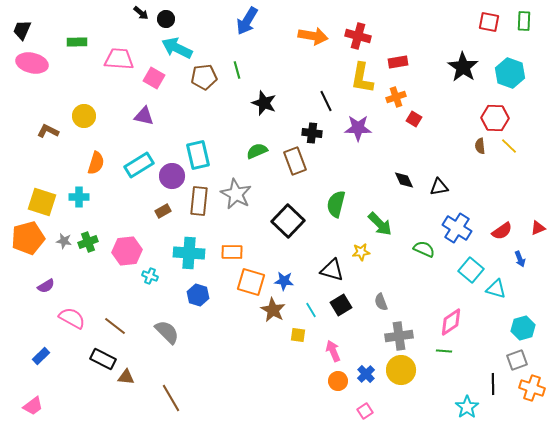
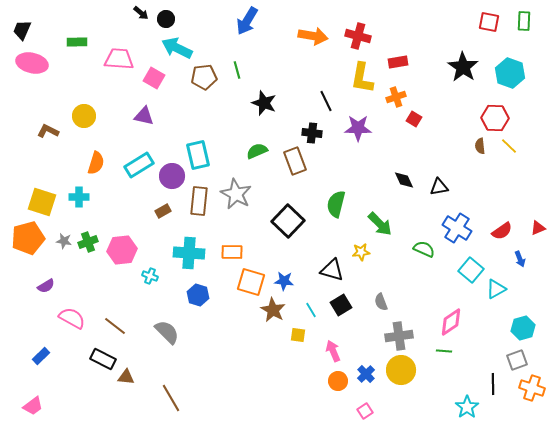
pink hexagon at (127, 251): moved 5 px left, 1 px up
cyan triangle at (496, 289): rotated 45 degrees counterclockwise
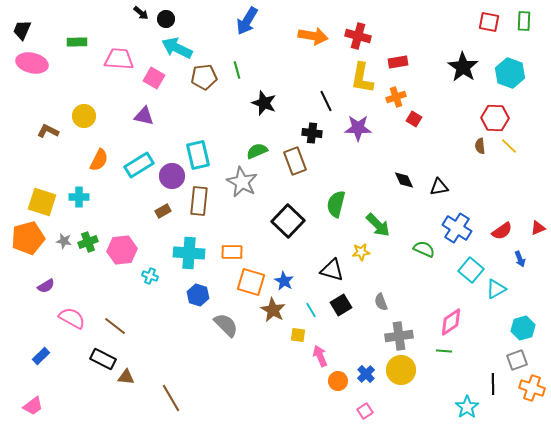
orange semicircle at (96, 163): moved 3 px right, 3 px up; rotated 10 degrees clockwise
gray star at (236, 194): moved 6 px right, 12 px up
green arrow at (380, 224): moved 2 px left, 1 px down
blue star at (284, 281): rotated 24 degrees clockwise
gray semicircle at (167, 332): moved 59 px right, 7 px up
pink arrow at (333, 351): moved 13 px left, 5 px down
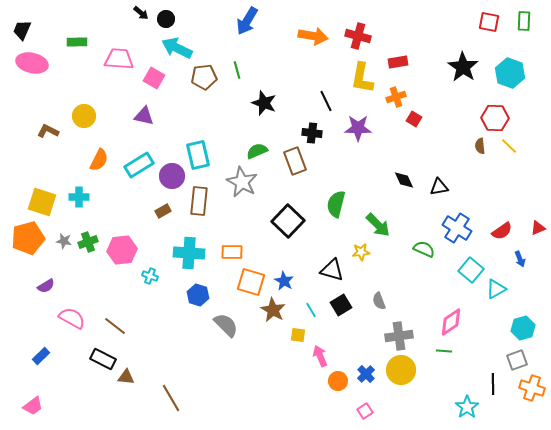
gray semicircle at (381, 302): moved 2 px left, 1 px up
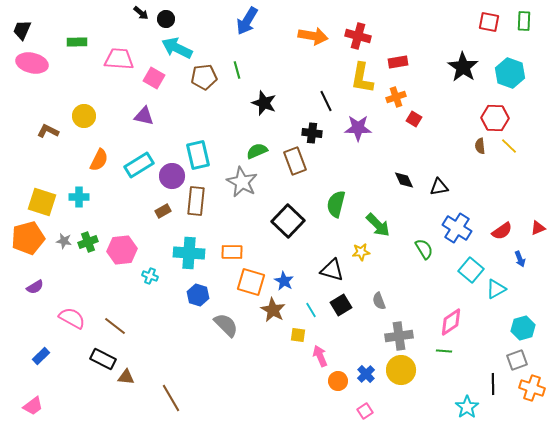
brown rectangle at (199, 201): moved 3 px left
green semicircle at (424, 249): rotated 35 degrees clockwise
purple semicircle at (46, 286): moved 11 px left, 1 px down
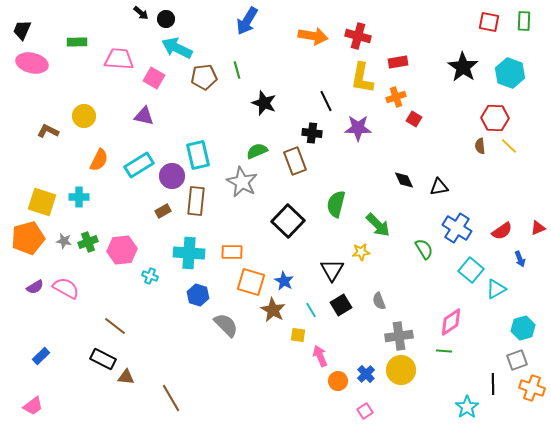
black triangle at (332, 270): rotated 45 degrees clockwise
pink semicircle at (72, 318): moved 6 px left, 30 px up
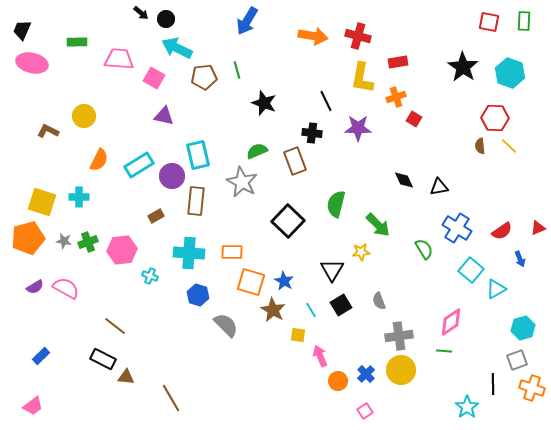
purple triangle at (144, 116): moved 20 px right
brown rectangle at (163, 211): moved 7 px left, 5 px down
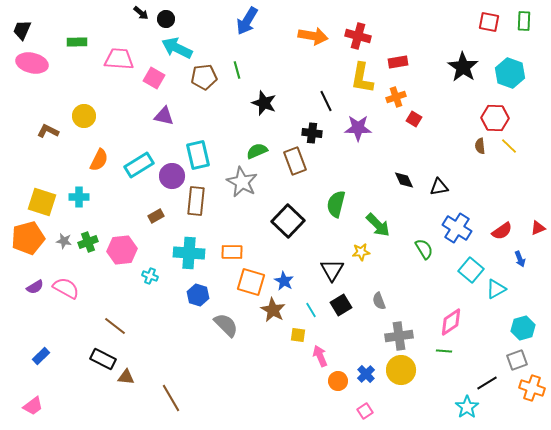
black line at (493, 384): moved 6 px left, 1 px up; rotated 60 degrees clockwise
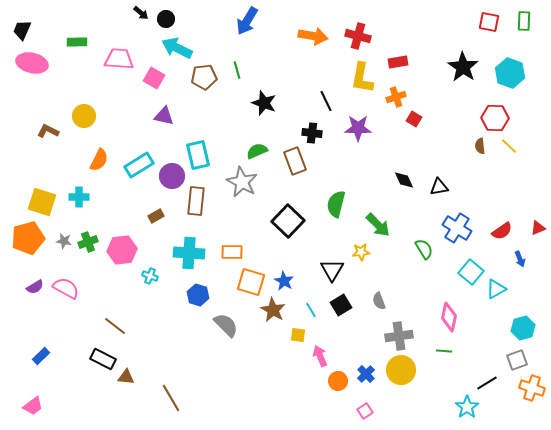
cyan square at (471, 270): moved 2 px down
pink diamond at (451, 322): moved 2 px left, 5 px up; rotated 44 degrees counterclockwise
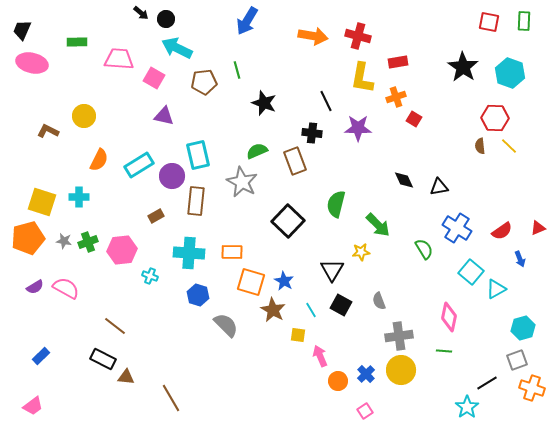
brown pentagon at (204, 77): moved 5 px down
black square at (341, 305): rotated 30 degrees counterclockwise
